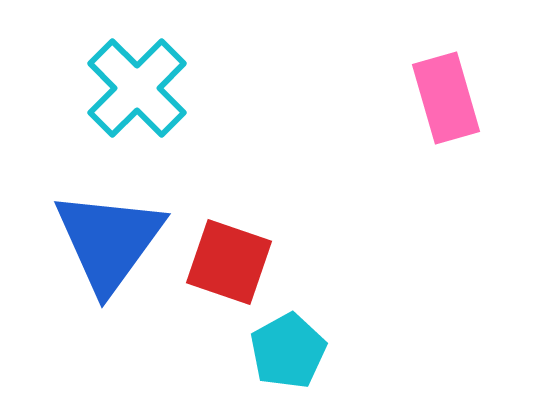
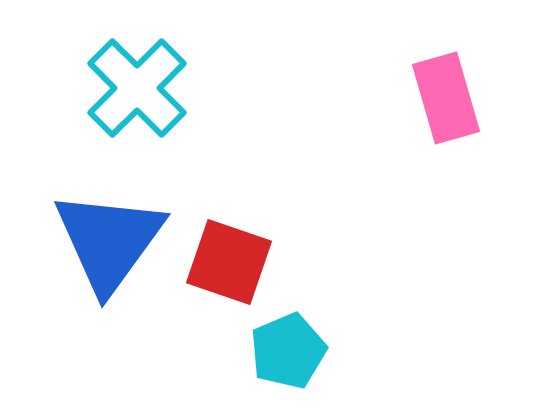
cyan pentagon: rotated 6 degrees clockwise
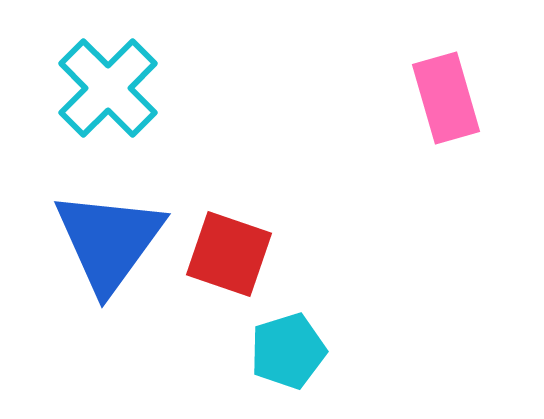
cyan cross: moved 29 px left
red square: moved 8 px up
cyan pentagon: rotated 6 degrees clockwise
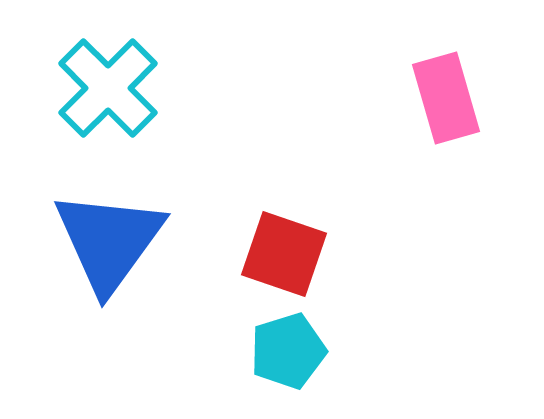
red square: moved 55 px right
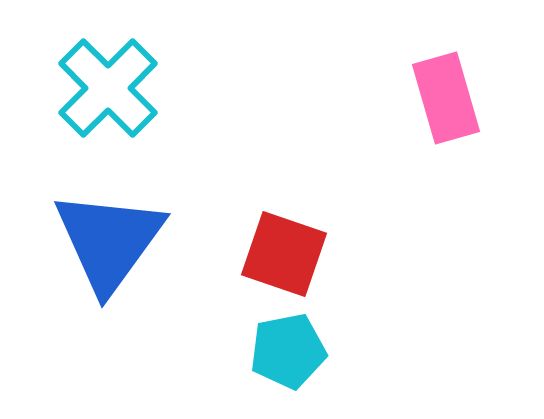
cyan pentagon: rotated 6 degrees clockwise
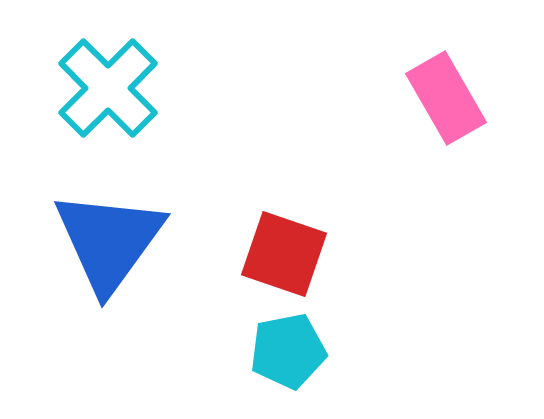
pink rectangle: rotated 14 degrees counterclockwise
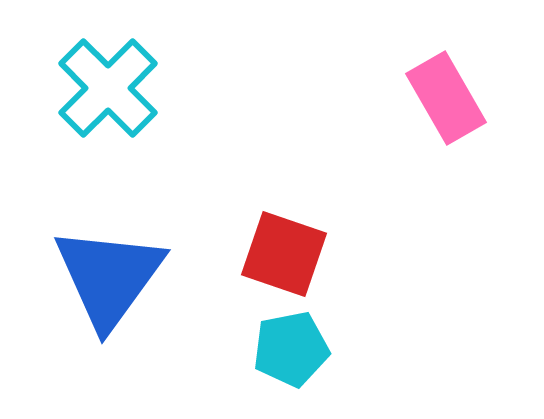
blue triangle: moved 36 px down
cyan pentagon: moved 3 px right, 2 px up
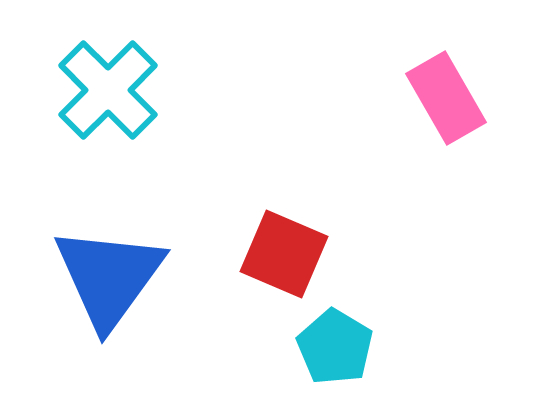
cyan cross: moved 2 px down
red square: rotated 4 degrees clockwise
cyan pentagon: moved 44 px right, 2 px up; rotated 30 degrees counterclockwise
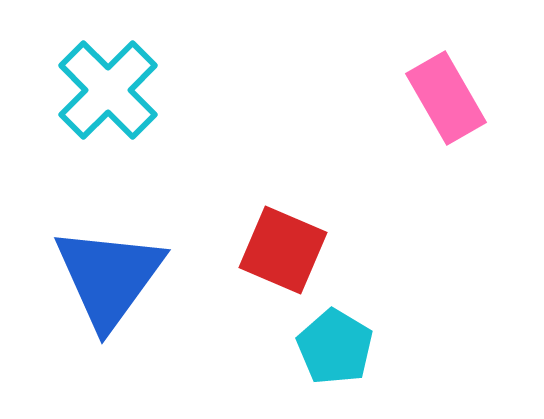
red square: moved 1 px left, 4 px up
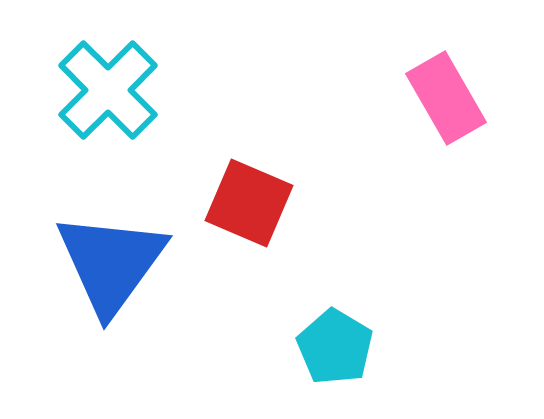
red square: moved 34 px left, 47 px up
blue triangle: moved 2 px right, 14 px up
